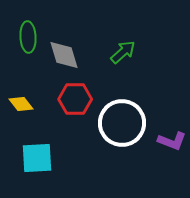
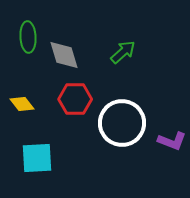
yellow diamond: moved 1 px right
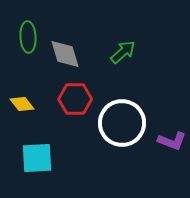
gray diamond: moved 1 px right, 1 px up
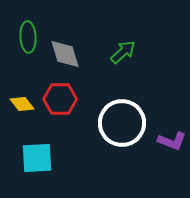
red hexagon: moved 15 px left
